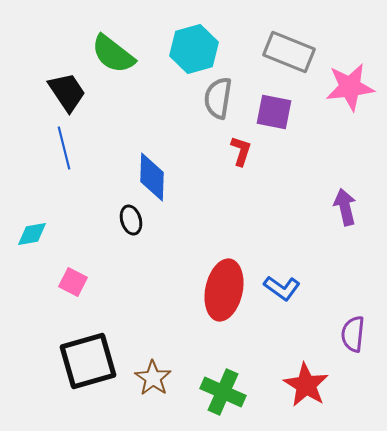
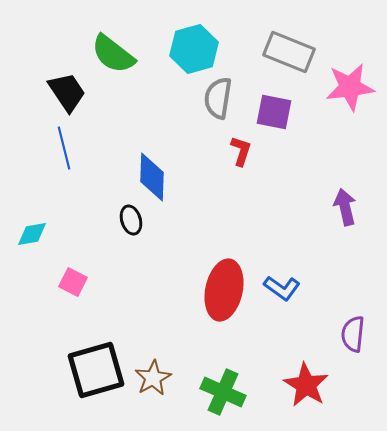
black square: moved 8 px right, 9 px down
brown star: rotated 9 degrees clockwise
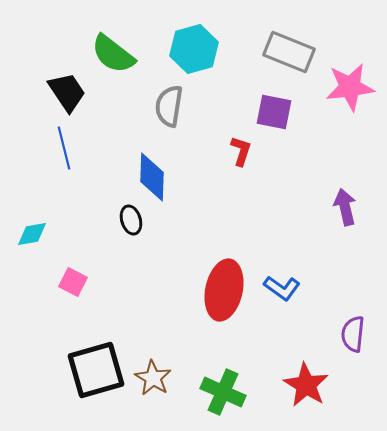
gray semicircle: moved 49 px left, 8 px down
brown star: rotated 12 degrees counterclockwise
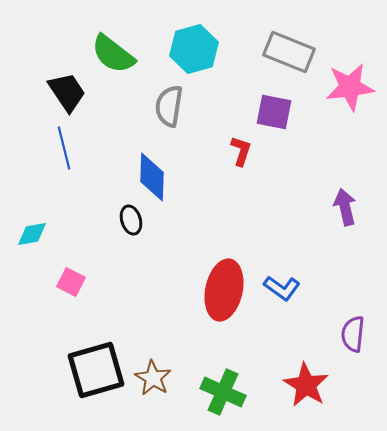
pink square: moved 2 px left
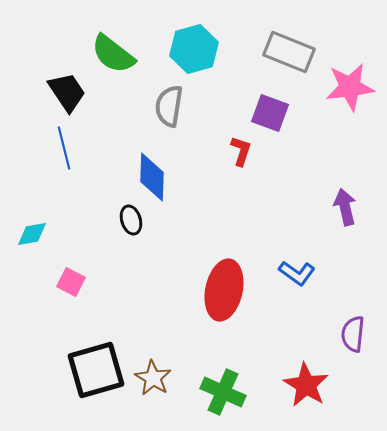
purple square: moved 4 px left, 1 px down; rotated 9 degrees clockwise
blue L-shape: moved 15 px right, 15 px up
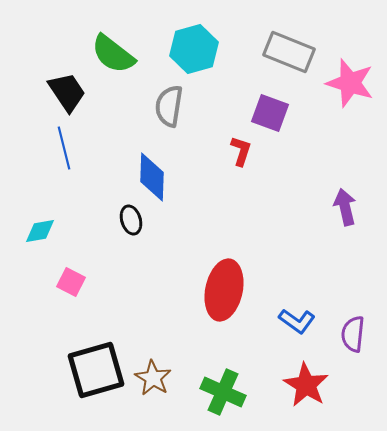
pink star: moved 4 px up; rotated 24 degrees clockwise
cyan diamond: moved 8 px right, 3 px up
blue L-shape: moved 48 px down
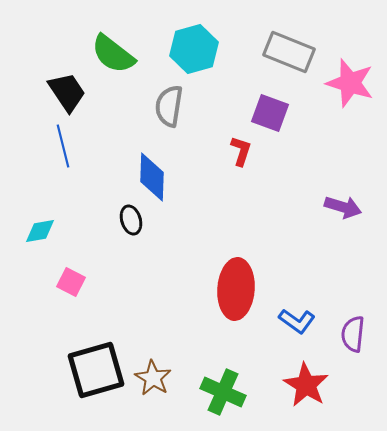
blue line: moved 1 px left, 2 px up
purple arrow: moved 2 px left; rotated 120 degrees clockwise
red ellipse: moved 12 px right, 1 px up; rotated 8 degrees counterclockwise
